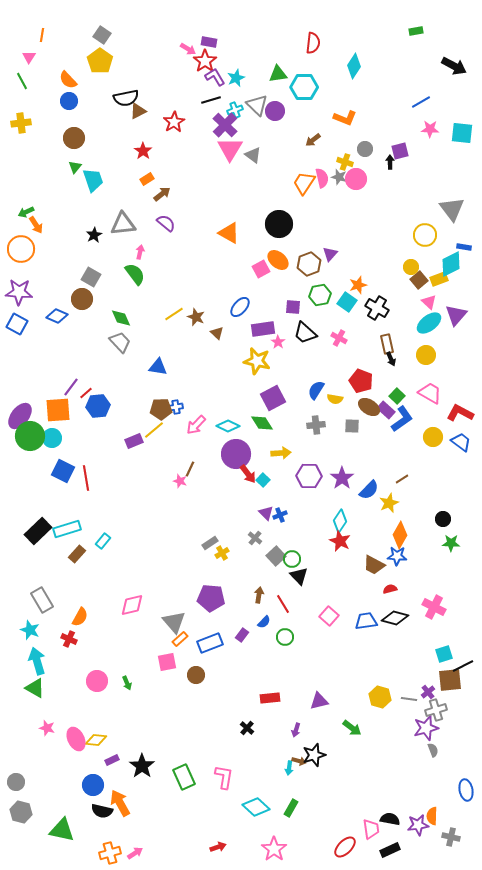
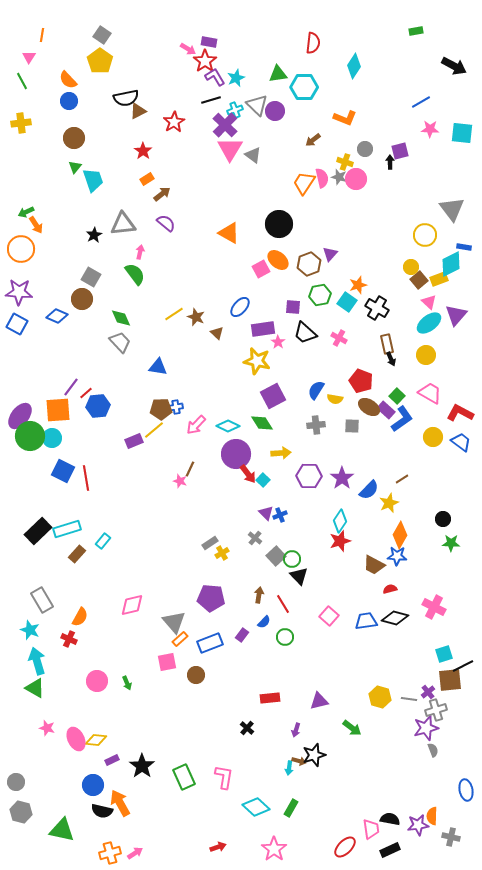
purple square at (273, 398): moved 2 px up
red star at (340, 541): rotated 30 degrees clockwise
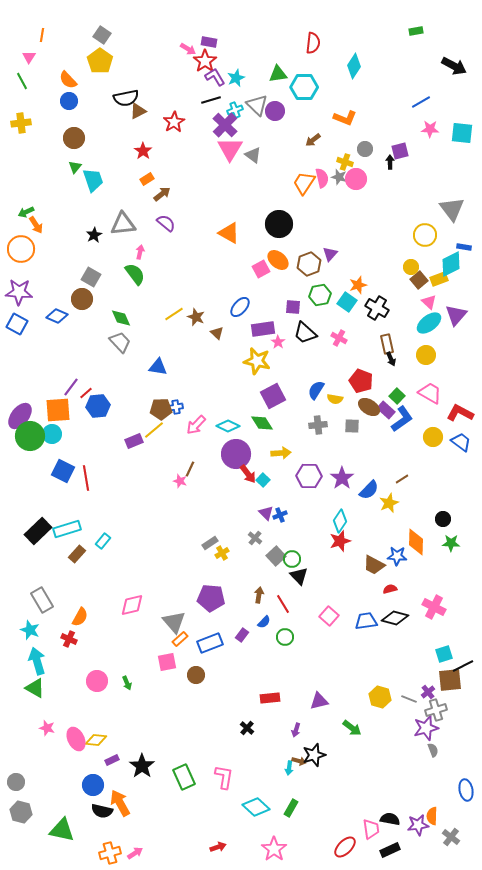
gray cross at (316, 425): moved 2 px right
cyan circle at (52, 438): moved 4 px up
orange diamond at (400, 535): moved 16 px right, 7 px down; rotated 28 degrees counterclockwise
gray line at (409, 699): rotated 14 degrees clockwise
gray cross at (451, 837): rotated 24 degrees clockwise
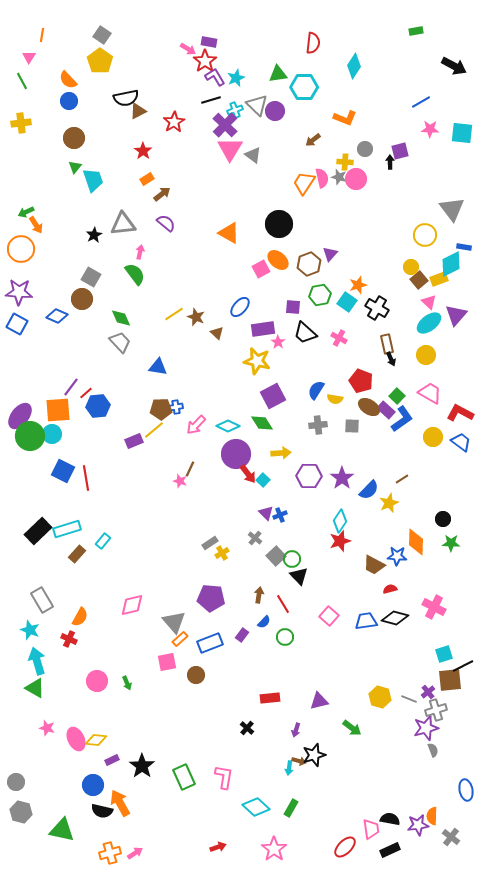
yellow cross at (345, 162): rotated 14 degrees counterclockwise
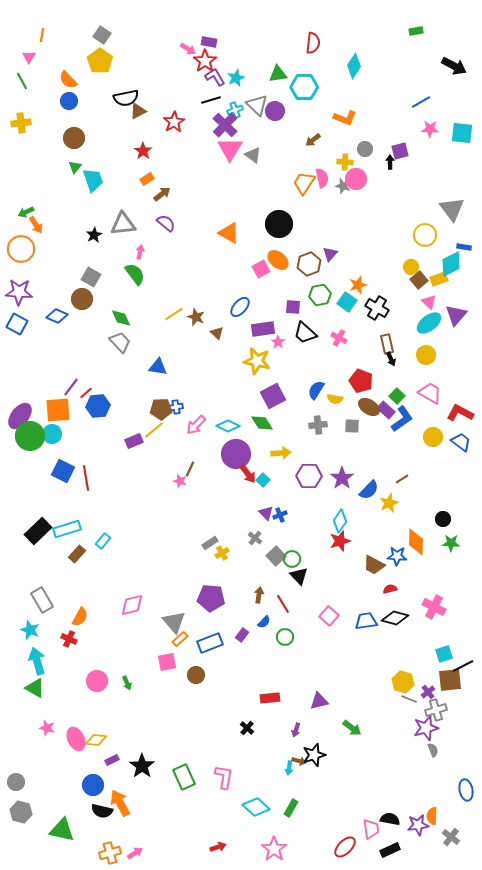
gray star at (339, 177): moved 4 px right, 9 px down
yellow hexagon at (380, 697): moved 23 px right, 15 px up
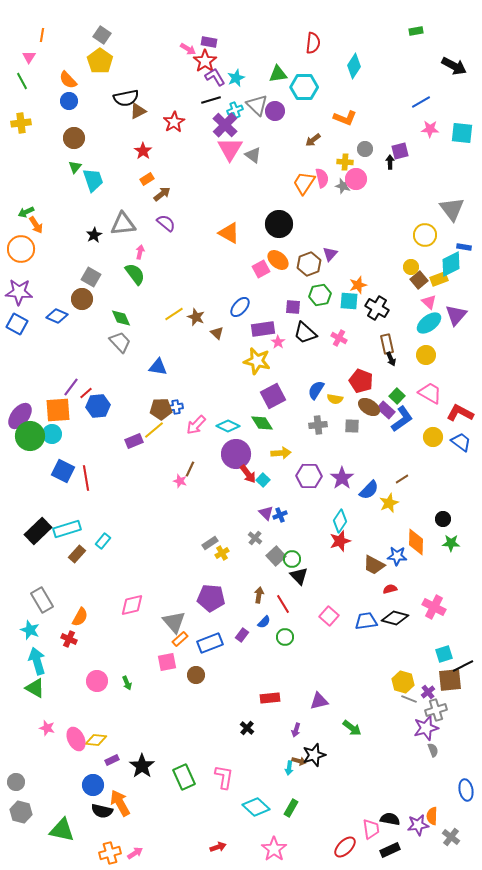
cyan square at (347, 302): moved 2 px right, 1 px up; rotated 30 degrees counterclockwise
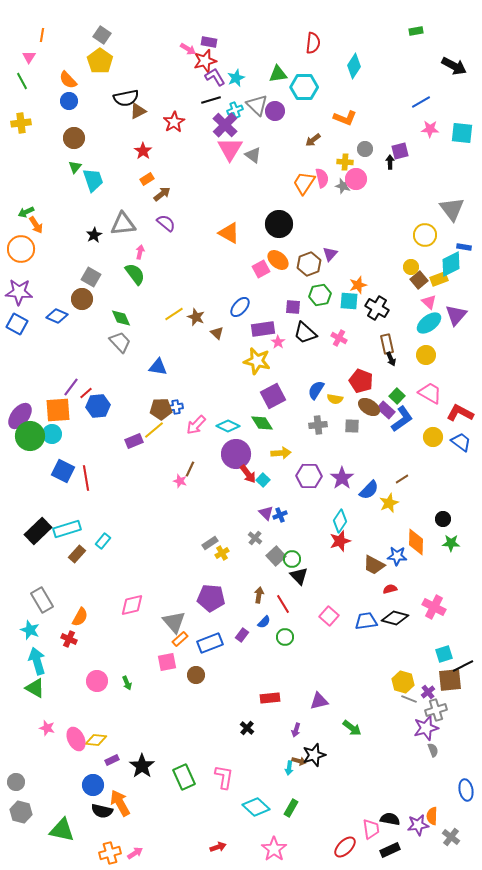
red star at (205, 61): rotated 20 degrees clockwise
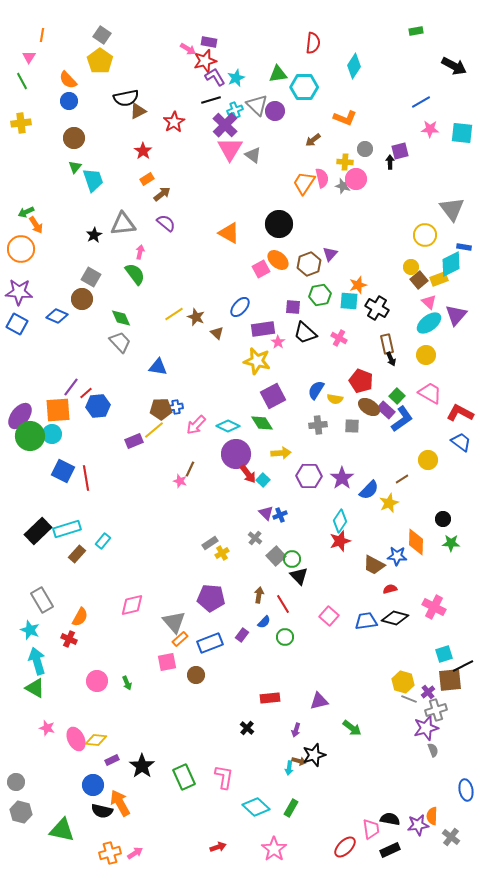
yellow circle at (433, 437): moved 5 px left, 23 px down
